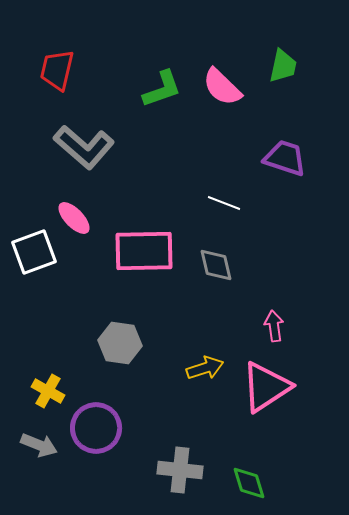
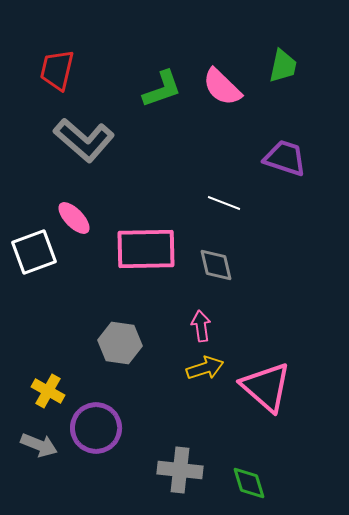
gray L-shape: moved 7 px up
pink rectangle: moved 2 px right, 2 px up
pink arrow: moved 73 px left
pink triangle: rotated 46 degrees counterclockwise
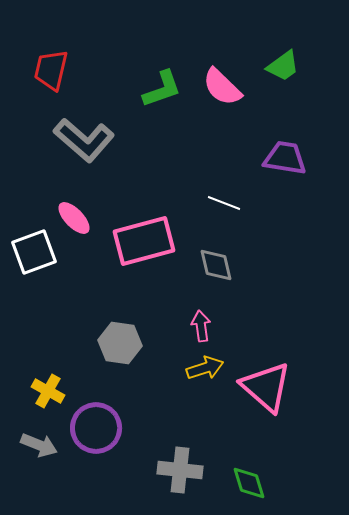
green trapezoid: rotated 42 degrees clockwise
red trapezoid: moved 6 px left
purple trapezoid: rotated 9 degrees counterclockwise
pink rectangle: moved 2 px left, 8 px up; rotated 14 degrees counterclockwise
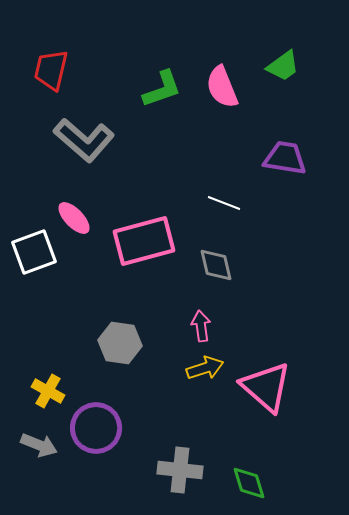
pink semicircle: rotated 24 degrees clockwise
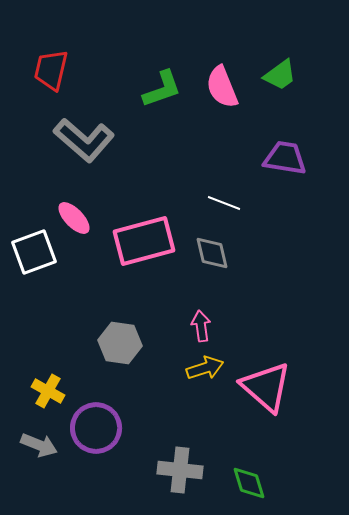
green trapezoid: moved 3 px left, 9 px down
gray diamond: moved 4 px left, 12 px up
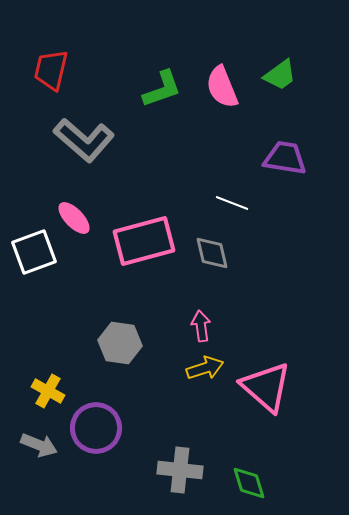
white line: moved 8 px right
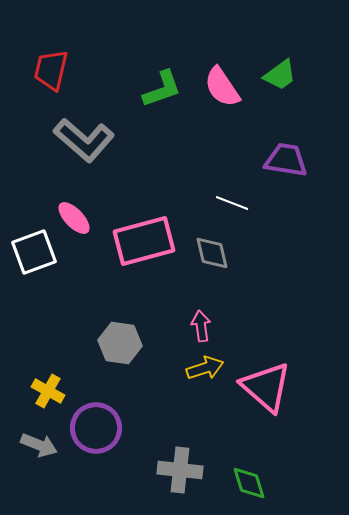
pink semicircle: rotated 12 degrees counterclockwise
purple trapezoid: moved 1 px right, 2 px down
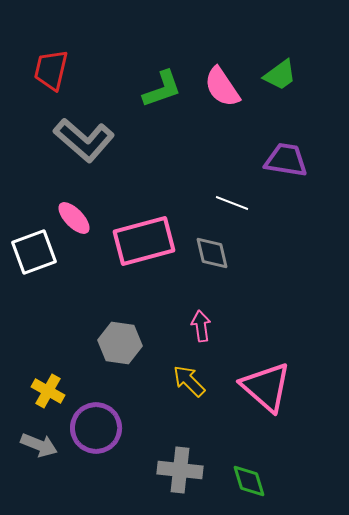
yellow arrow: moved 16 px left, 13 px down; rotated 117 degrees counterclockwise
green diamond: moved 2 px up
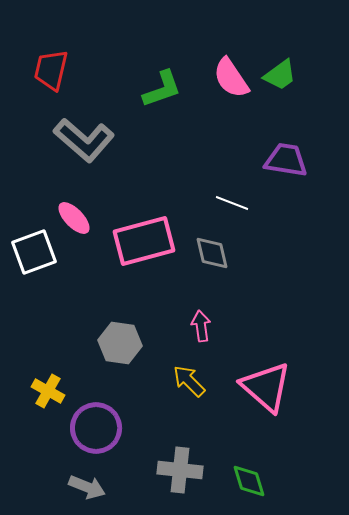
pink semicircle: moved 9 px right, 9 px up
gray arrow: moved 48 px right, 42 px down
